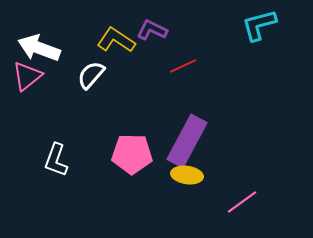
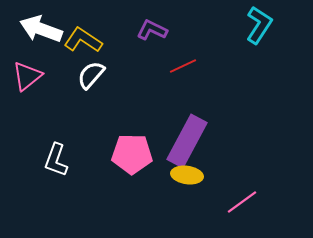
cyan L-shape: rotated 138 degrees clockwise
yellow L-shape: moved 33 px left
white arrow: moved 2 px right, 19 px up
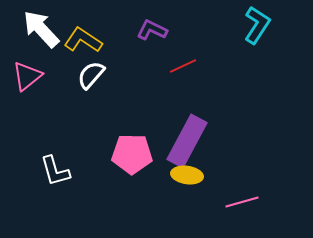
cyan L-shape: moved 2 px left
white arrow: rotated 27 degrees clockwise
white L-shape: moved 1 px left, 11 px down; rotated 36 degrees counterclockwise
pink line: rotated 20 degrees clockwise
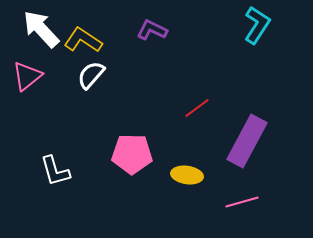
red line: moved 14 px right, 42 px down; rotated 12 degrees counterclockwise
purple rectangle: moved 60 px right
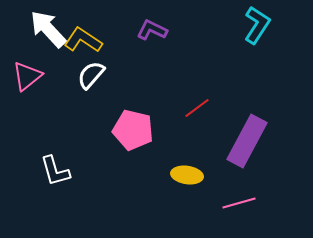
white arrow: moved 7 px right
pink pentagon: moved 1 px right, 24 px up; rotated 12 degrees clockwise
pink line: moved 3 px left, 1 px down
